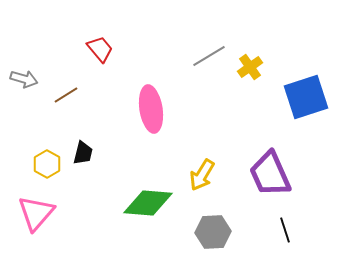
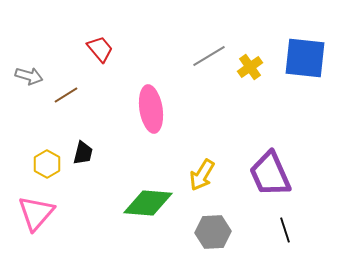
gray arrow: moved 5 px right, 3 px up
blue square: moved 1 px left, 39 px up; rotated 24 degrees clockwise
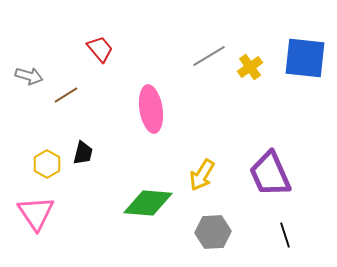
pink triangle: rotated 15 degrees counterclockwise
black line: moved 5 px down
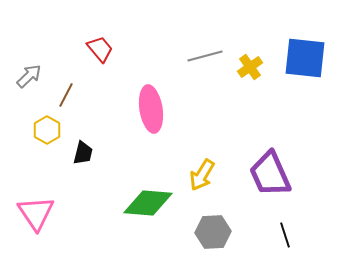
gray line: moved 4 px left; rotated 16 degrees clockwise
gray arrow: rotated 60 degrees counterclockwise
brown line: rotated 30 degrees counterclockwise
yellow hexagon: moved 34 px up
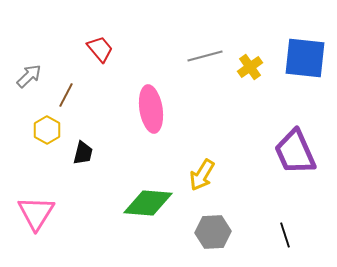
purple trapezoid: moved 25 px right, 22 px up
pink triangle: rotated 6 degrees clockwise
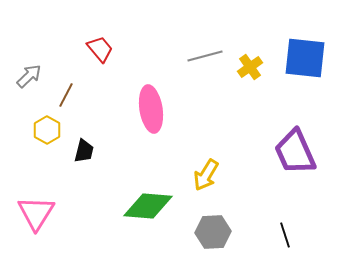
black trapezoid: moved 1 px right, 2 px up
yellow arrow: moved 4 px right
green diamond: moved 3 px down
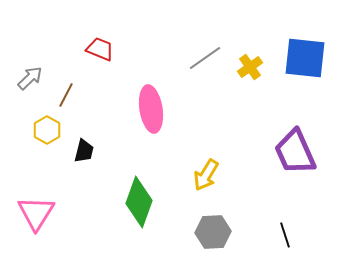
red trapezoid: rotated 28 degrees counterclockwise
gray line: moved 2 px down; rotated 20 degrees counterclockwise
gray arrow: moved 1 px right, 2 px down
green diamond: moved 9 px left, 4 px up; rotated 75 degrees counterclockwise
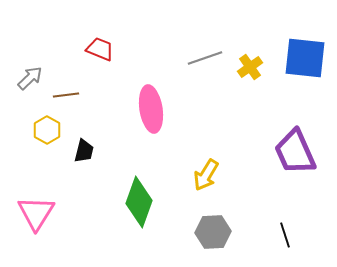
gray line: rotated 16 degrees clockwise
brown line: rotated 55 degrees clockwise
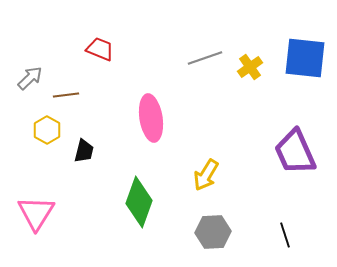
pink ellipse: moved 9 px down
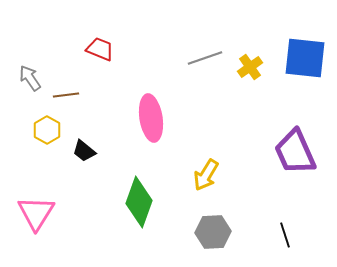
gray arrow: rotated 80 degrees counterclockwise
black trapezoid: rotated 115 degrees clockwise
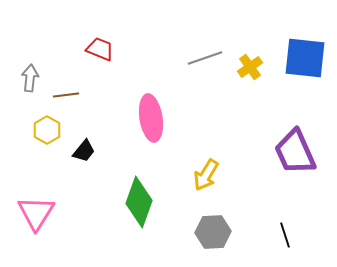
gray arrow: rotated 40 degrees clockwise
black trapezoid: rotated 90 degrees counterclockwise
